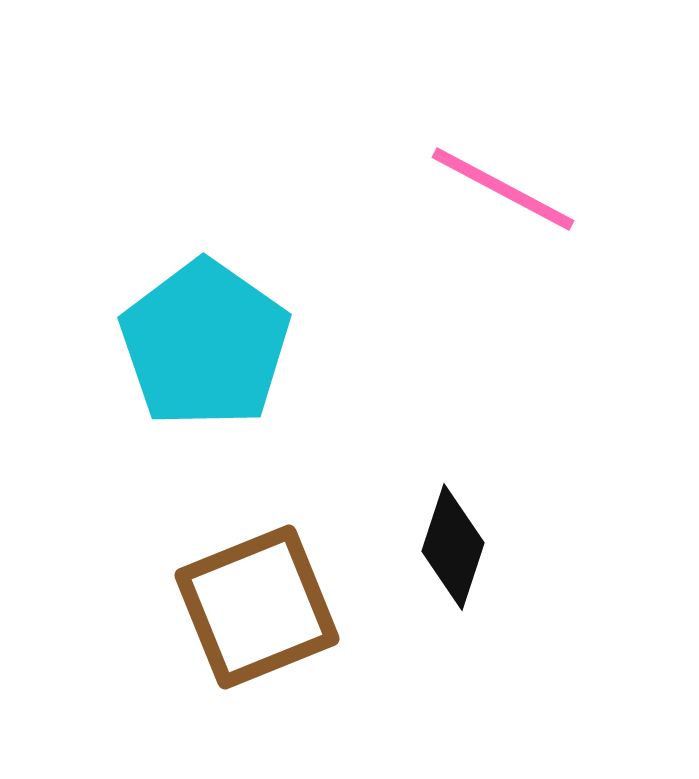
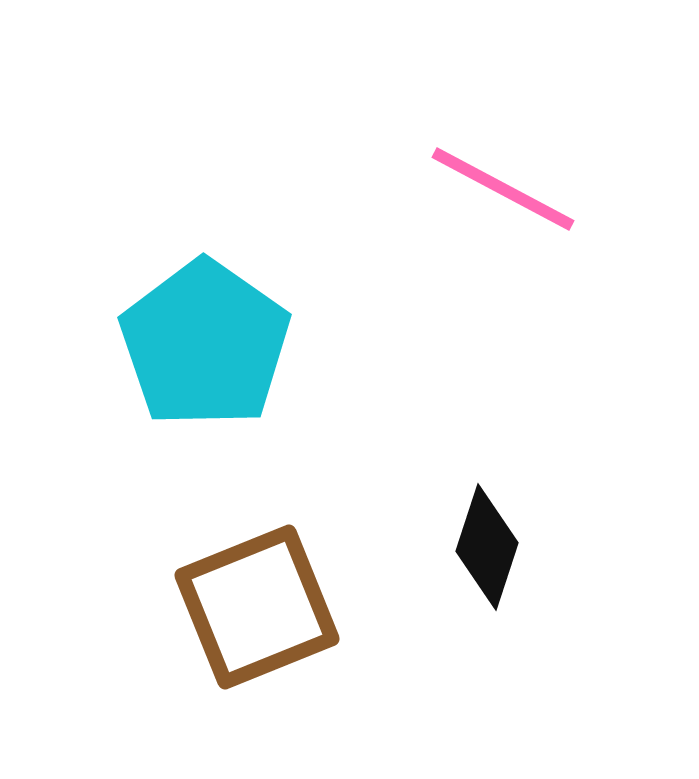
black diamond: moved 34 px right
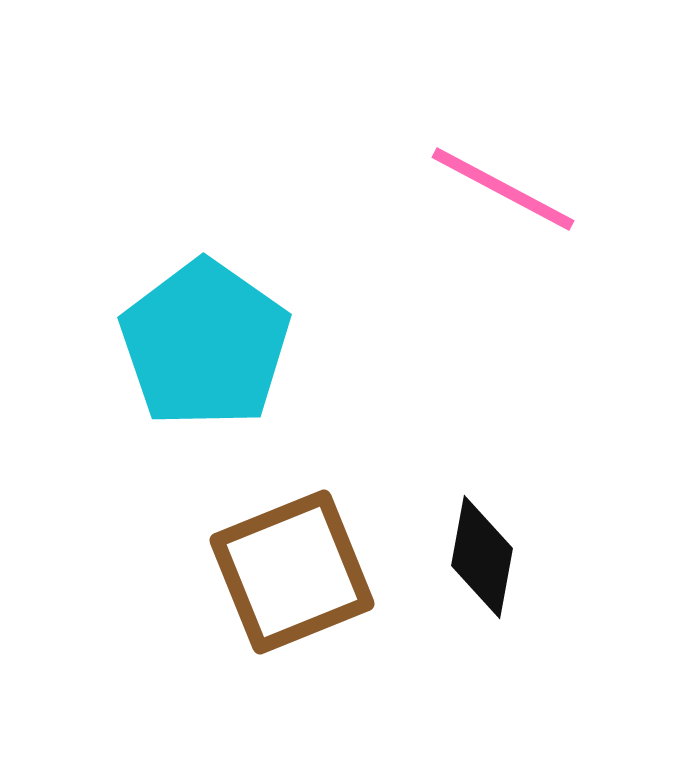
black diamond: moved 5 px left, 10 px down; rotated 8 degrees counterclockwise
brown square: moved 35 px right, 35 px up
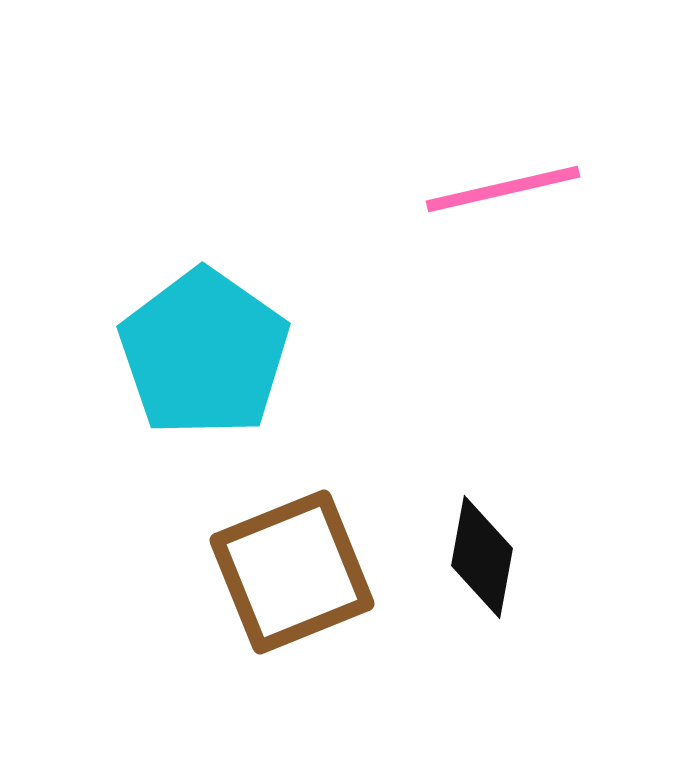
pink line: rotated 41 degrees counterclockwise
cyan pentagon: moved 1 px left, 9 px down
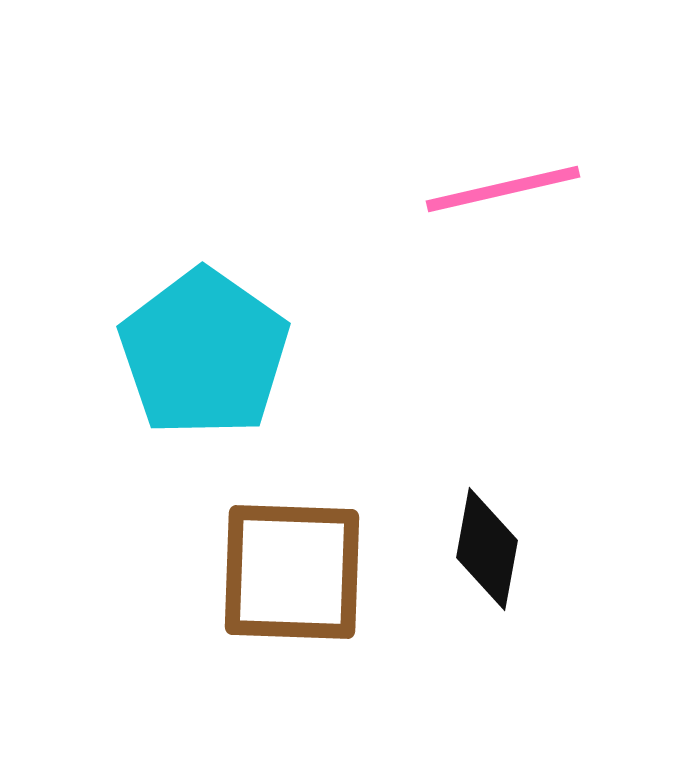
black diamond: moved 5 px right, 8 px up
brown square: rotated 24 degrees clockwise
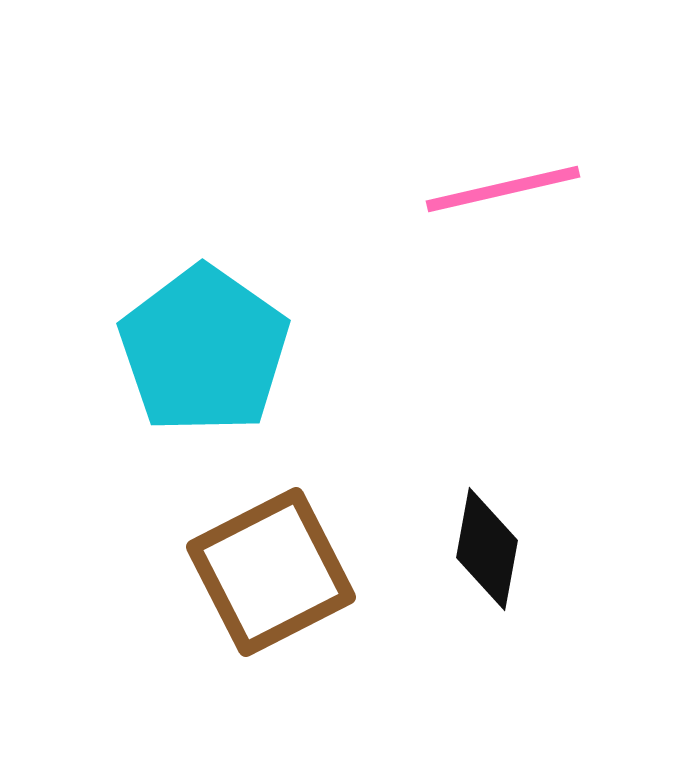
cyan pentagon: moved 3 px up
brown square: moved 21 px left; rotated 29 degrees counterclockwise
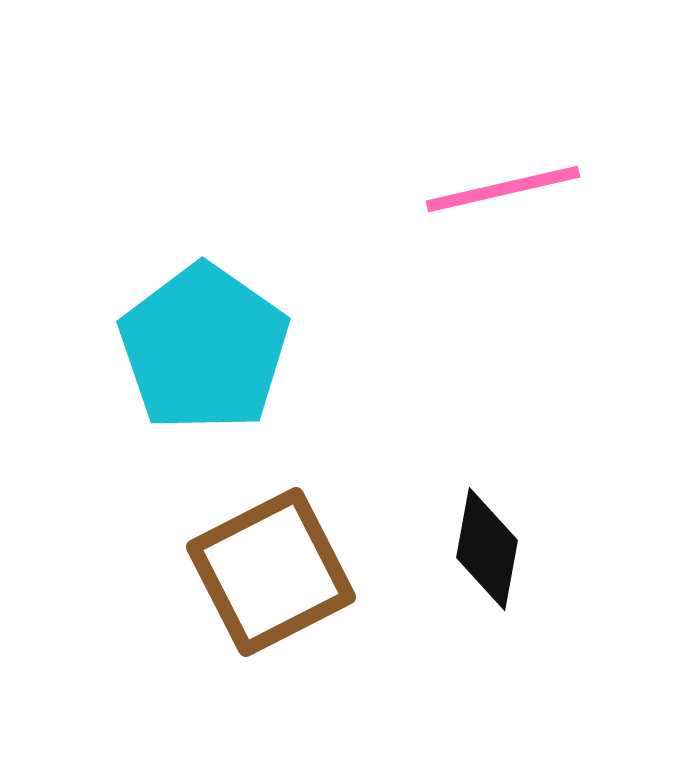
cyan pentagon: moved 2 px up
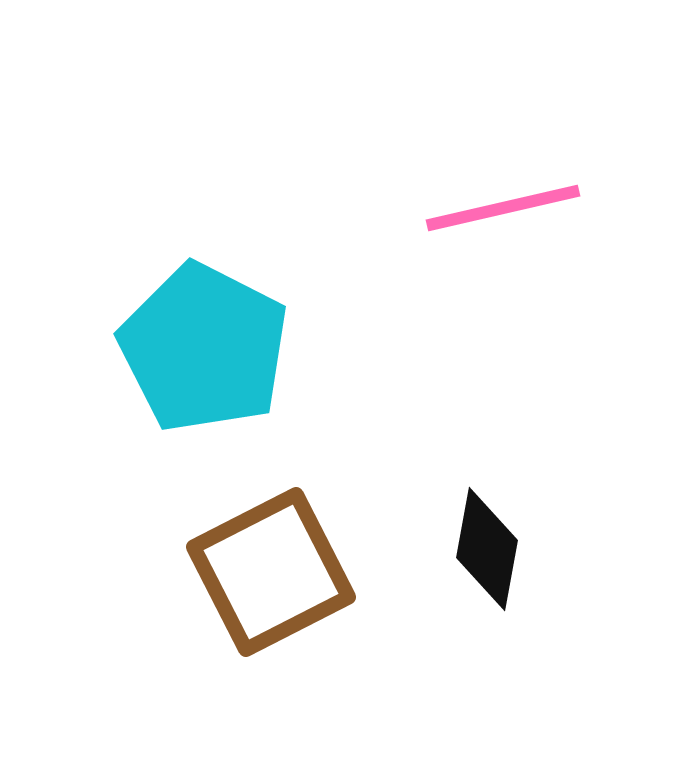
pink line: moved 19 px down
cyan pentagon: rotated 8 degrees counterclockwise
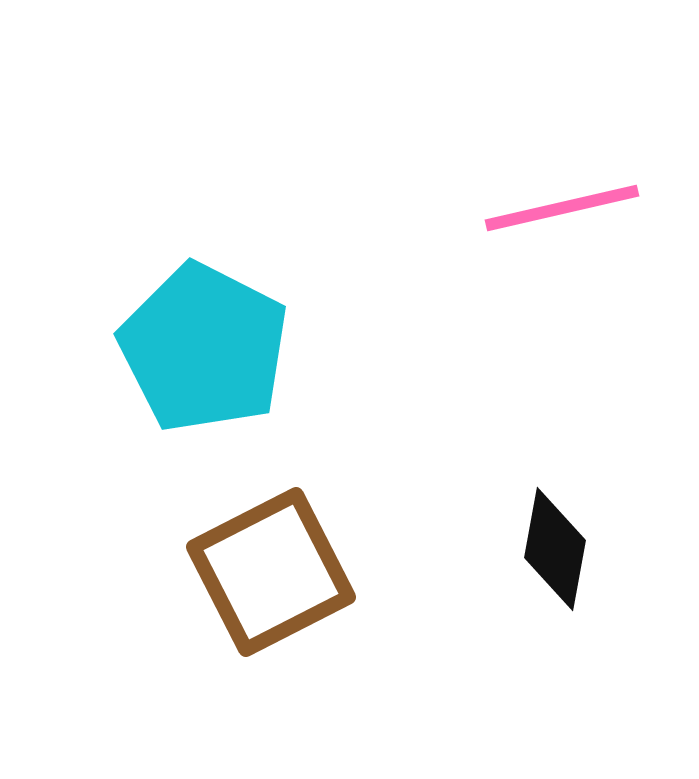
pink line: moved 59 px right
black diamond: moved 68 px right
